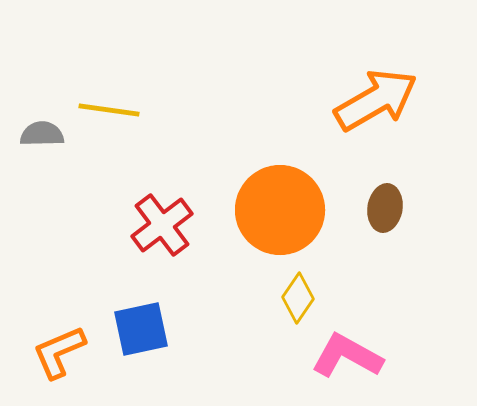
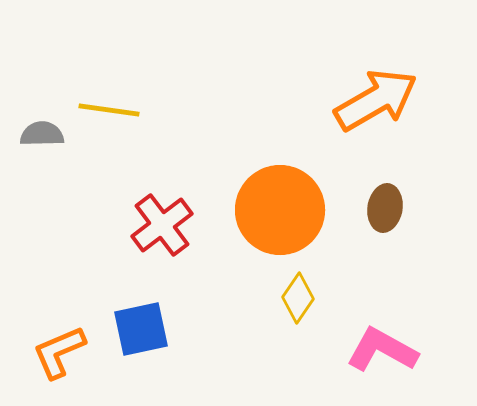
pink L-shape: moved 35 px right, 6 px up
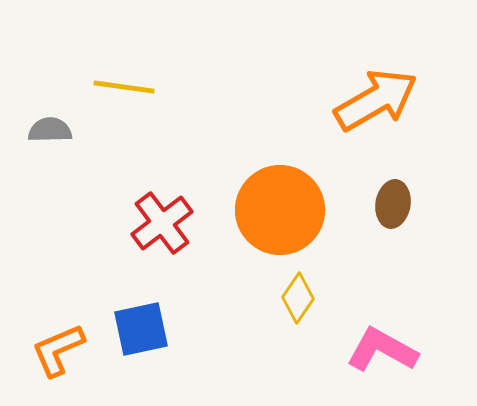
yellow line: moved 15 px right, 23 px up
gray semicircle: moved 8 px right, 4 px up
brown ellipse: moved 8 px right, 4 px up
red cross: moved 2 px up
orange L-shape: moved 1 px left, 2 px up
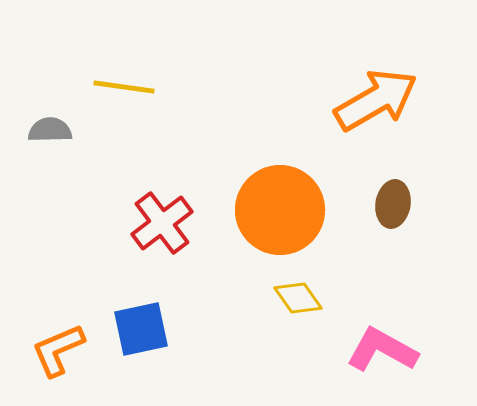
yellow diamond: rotated 69 degrees counterclockwise
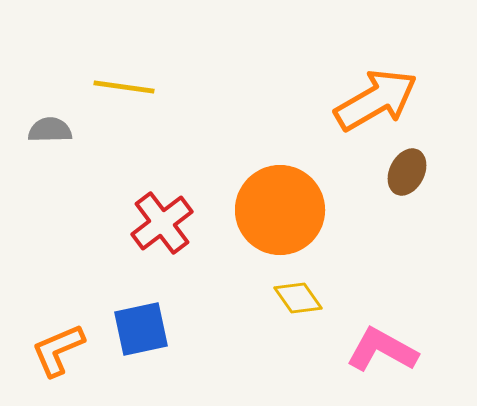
brown ellipse: moved 14 px right, 32 px up; rotated 18 degrees clockwise
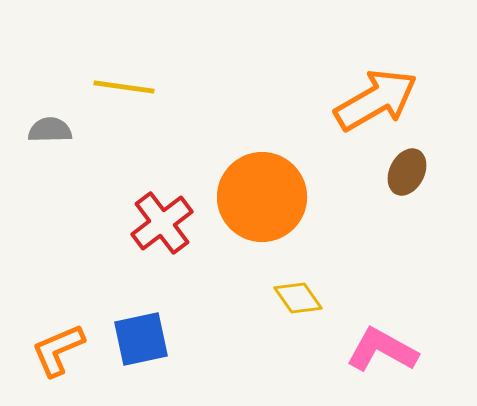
orange circle: moved 18 px left, 13 px up
blue square: moved 10 px down
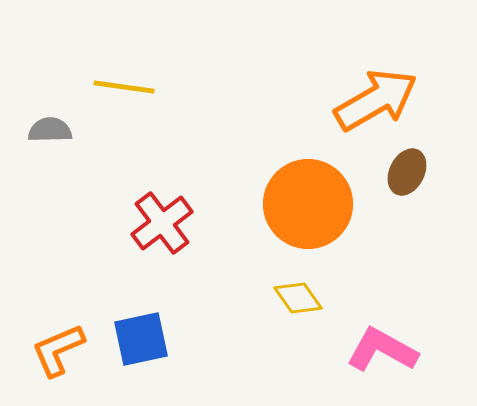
orange circle: moved 46 px right, 7 px down
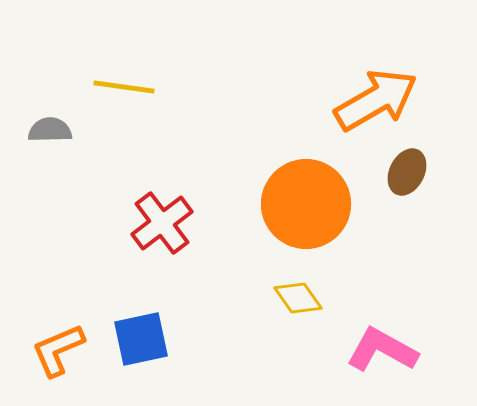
orange circle: moved 2 px left
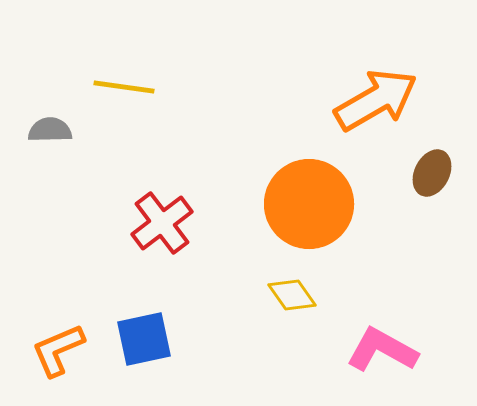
brown ellipse: moved 25 px right, 1 px down
orange circle: moved 3 px right
yellow diamond: moved 6 px left, 3 px up
blue square: moved 3 px right
